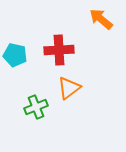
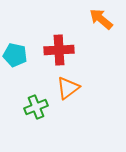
orange triangle: moved 1 px left
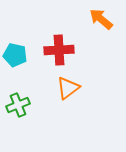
green cross: moved 18 px left, 2 px up
